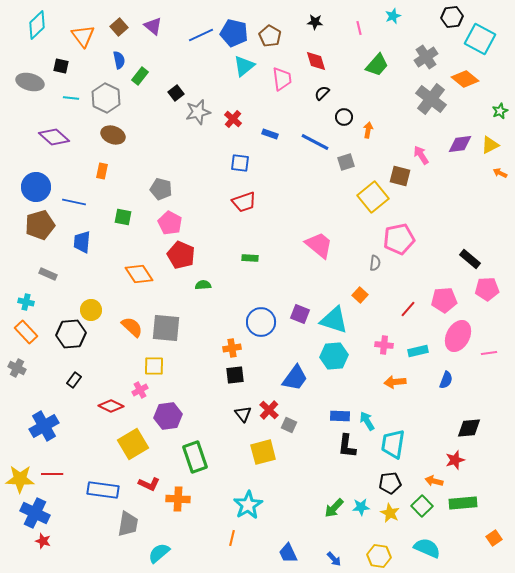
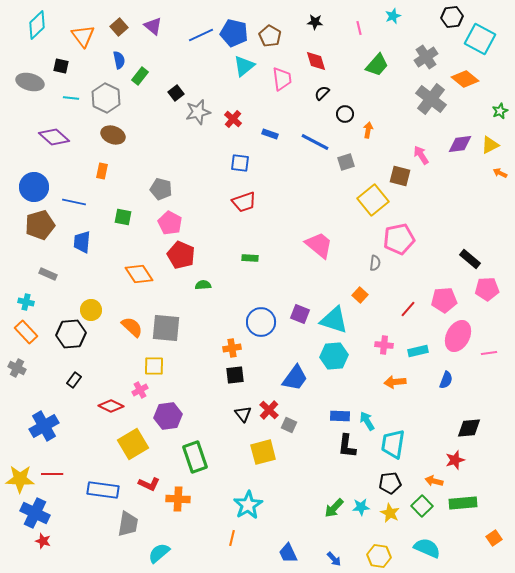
black circle at (344, 117): moved 1 px right, 3 px up
blue circle at (36, 187): moved 2 px left
yellow square at (373, 197): moved 3 px down
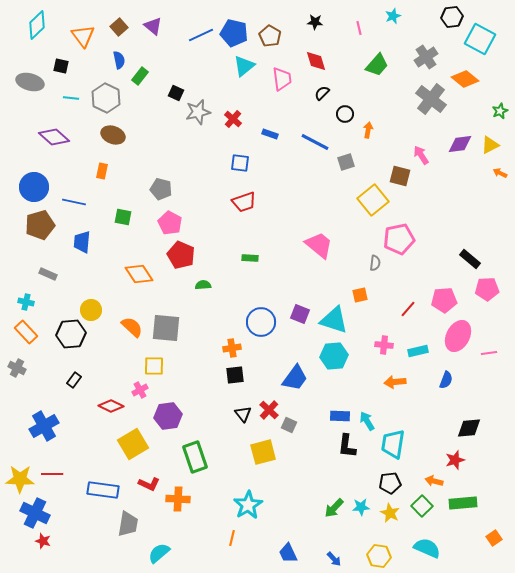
black square at (176, 93): rotated 28 degrees counterclockwise
orange square at (360, 295): rotated 35 degrees clockwise
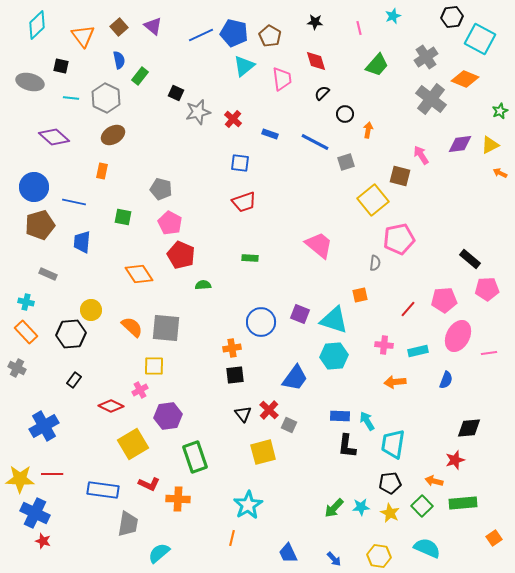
orange diamond at (465, 79): rotated 16 degrees counterclockwise
brown ellipse at (113, 135): rotated 50 degrees counterclockwise
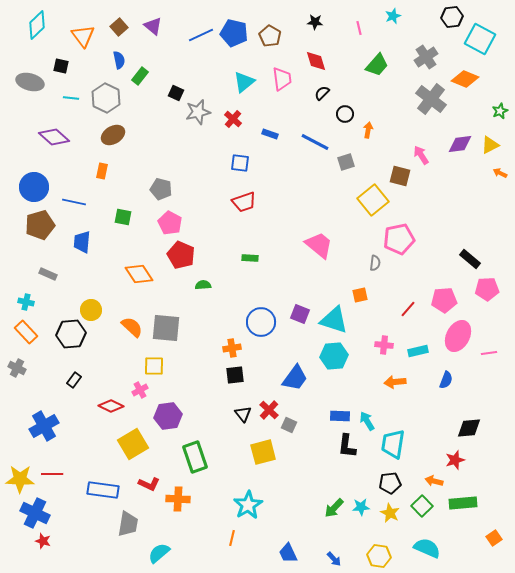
cyan triangle at (244, 66): moved 16 px down
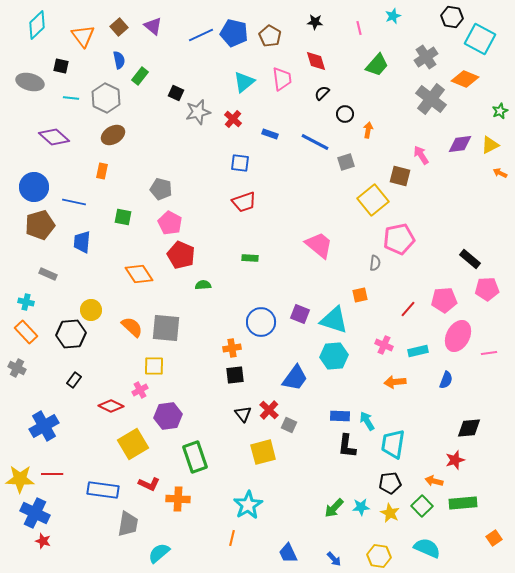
black hexagon at (452, 17): rotated 15 degrees clockwise
pink cross at (384, 345): rotated 18 degrees clockwise
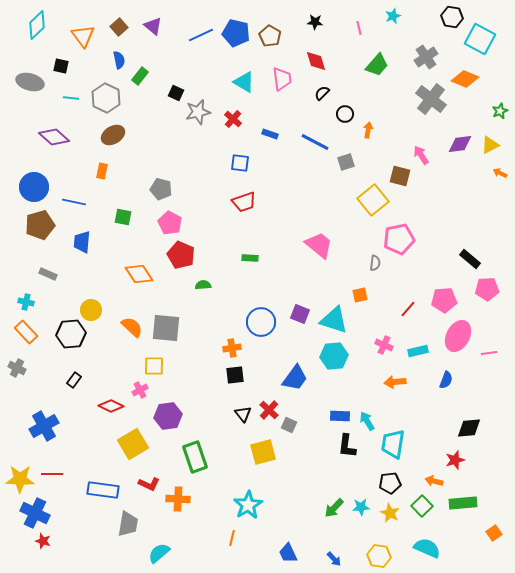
blue pentagon at (234, 33): moved 2 px right
cyan triangle at (244, 82): rotated 50 degrees counterclockwise
orange square at (494, 538): moved 5 px up
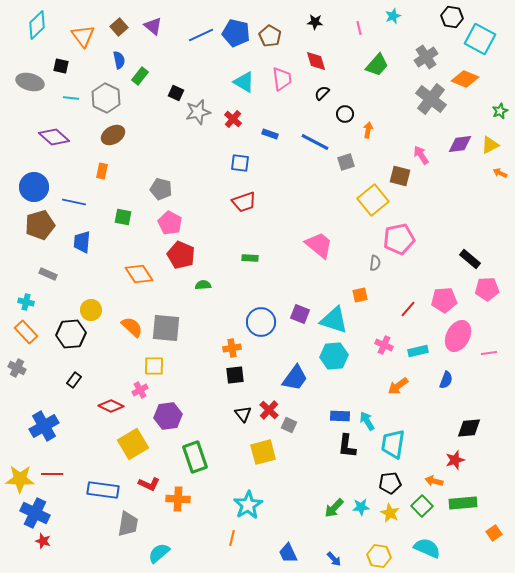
orange arrow at (395, 382): moved 3 px right, 4 px down; rotated 30 degrees counterclockwise
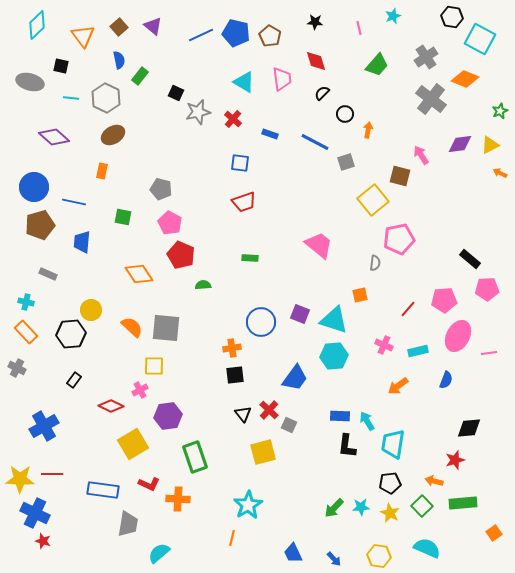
blue trapezoid at (288, 553): moved 5 px right
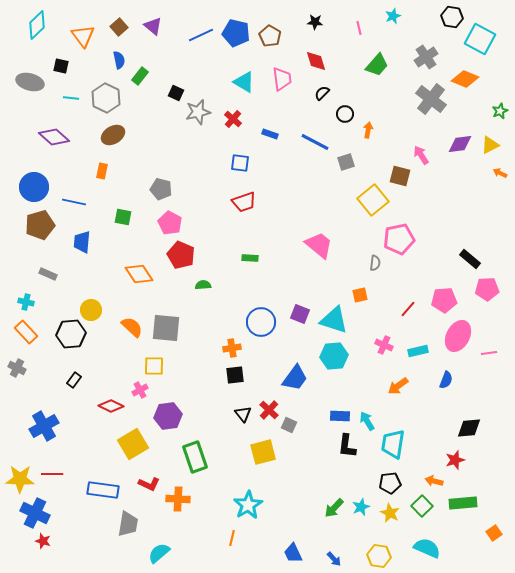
cyan star at (361, 507): rotated 18 degrees counterclockwise
